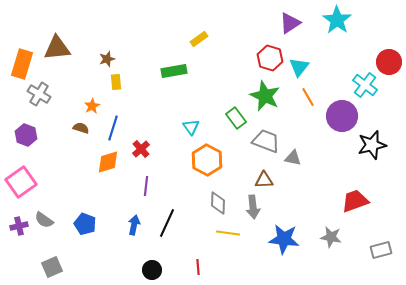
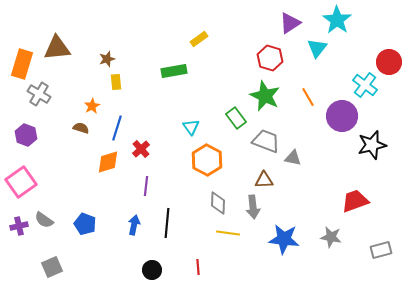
cyan triangle at (299, 67): moved 18 px right, 19 px up
blue line at (113, 128): moved 4 px right
black line at (167, 223): rotated 20 degrees counterclockwise
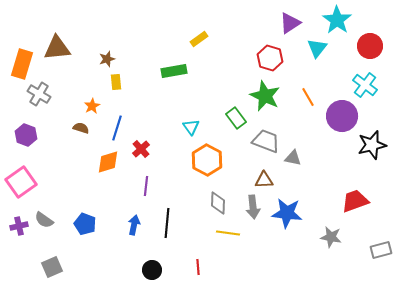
red circle at (389, 62): moved 19 px left, 16 px up
blue star at (284, 239): moved 3 px right, 26 px up
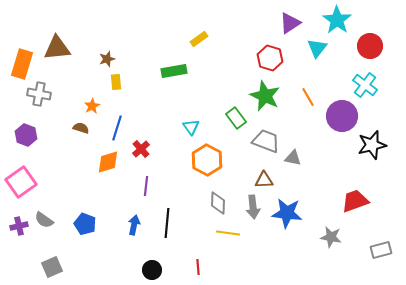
gray cross at (39, 94): rotated 20 degrees counterclockwise
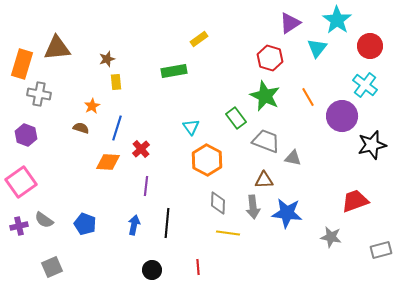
orange diamond at (108, 162): rotated 20 degrees clockwise
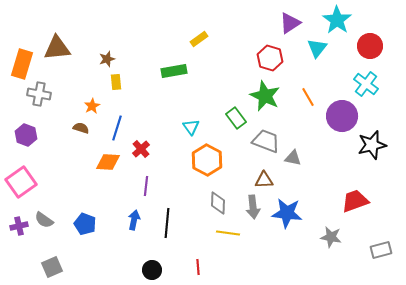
cyan cross at (365, 85): moved 1 px right, 1 px up
blue arrow at (134, 225): moved 5 px up
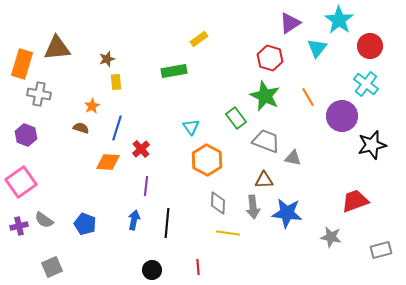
cyan star at (337, 20): moved 2 px right
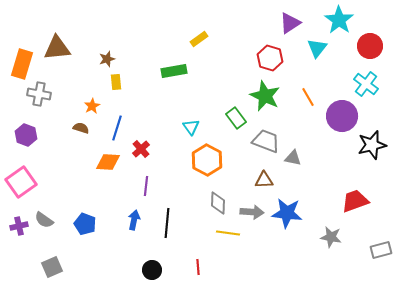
gray arrow at (253, 207): moved 1 px left, 5 px down; rotated 80 degrees counterclockwise
